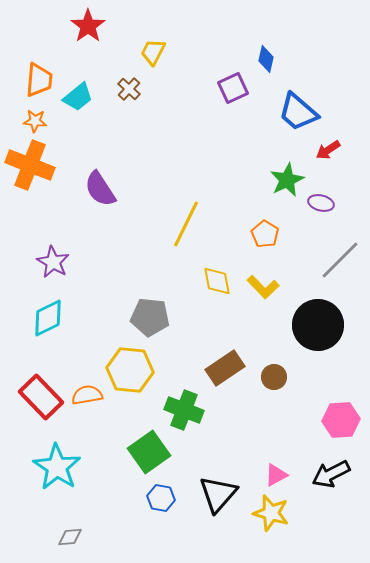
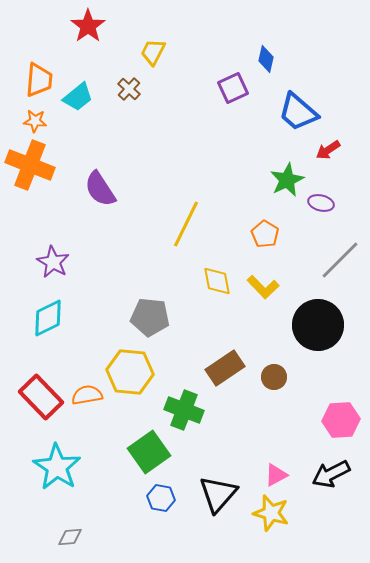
yellow hexagon: moved 2 px down
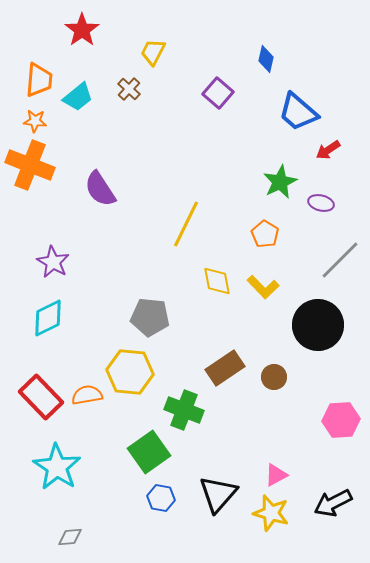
red star: moved 6 px left, 4 px down
purple square: moved 15 px left, 5 px down; rotated 24 degrees counterclockwise
green star: moved 7 px left, 2 px down
black arrow: moved 2 px right, 29 px down
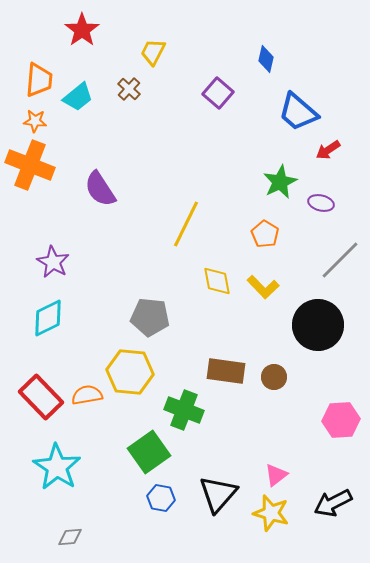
brown rectangle: moved 1 px right, 3 px down; rotated 42 degrees clockwise
pink triangle: rotated 10 degrees counterclockwise
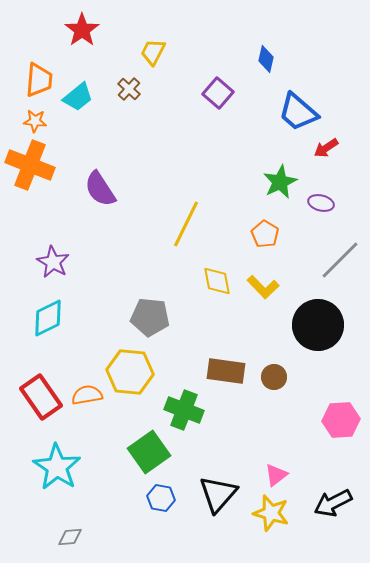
red arrow: moved 2 px left, 2 px up
red rectangle: rotated 9 degrees clockwise
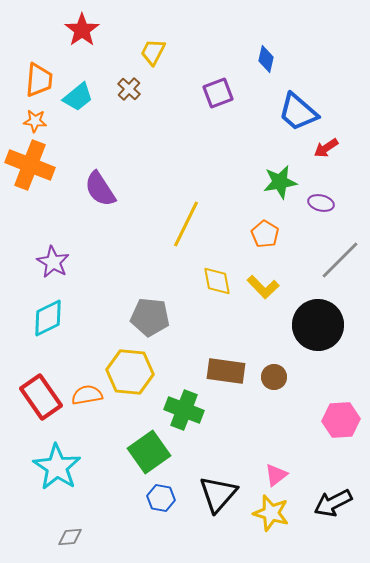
purple square: rotated 28 degrees clockwise
green star: rotated 16 degrees clockwise
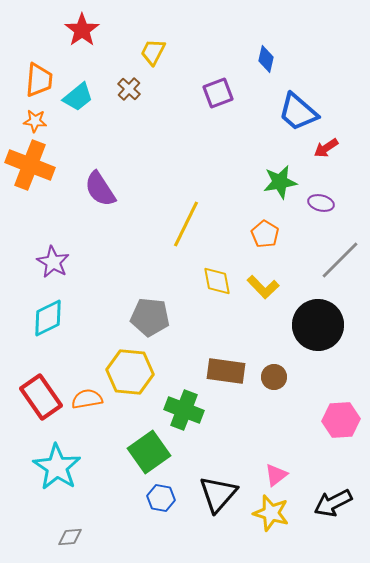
orange semicircle: moved 4 px down
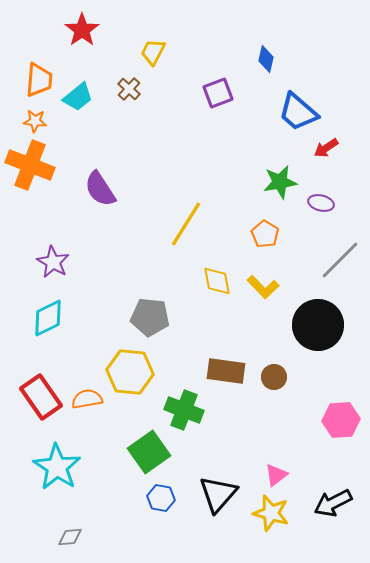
yellow line: rotated 6 degrees clockwise
